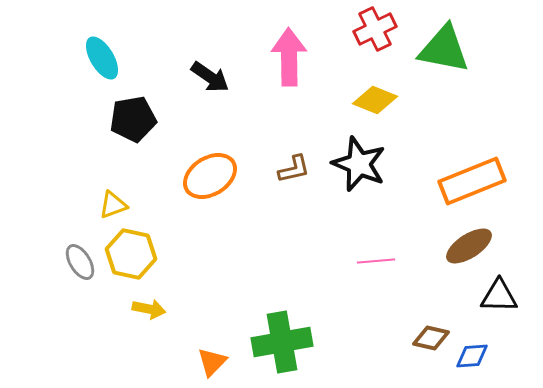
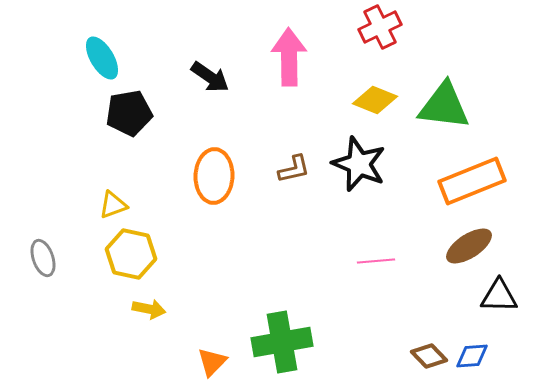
red cross: moved 5 px right, 2 px up
green triangle: moved 57 px down; rotated 4 degrees counterclockwise
black pentagon: moved 4 px left, 6 px up
orange ellipse: moved 4 px right; rotated 56 degrees counterclockwise
gray ellipse: moved 37 px left, 4 px up; rotated 12 degrees clockwise
brown diamond: moved 2 px left, 18 px down; rotated 33 degrees clockwise
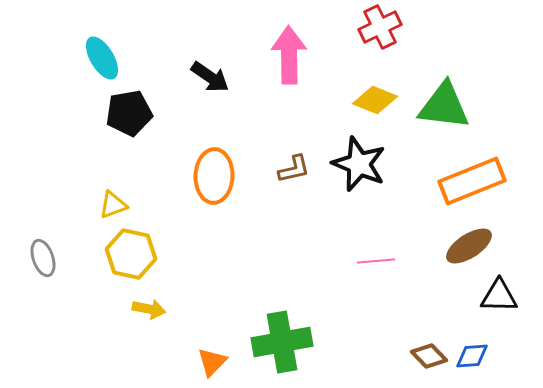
pink arrow: moved 2 px up
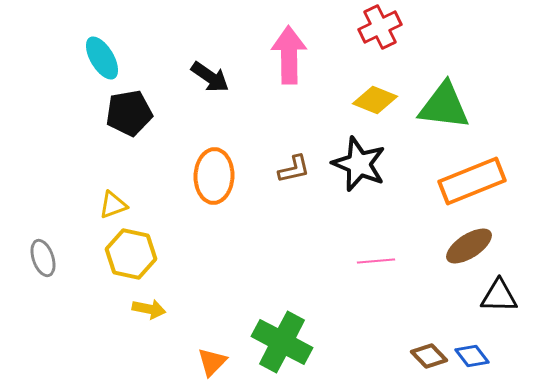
green cross: rotated 38 degrees clockwise
blue diamond: rotated 56 degrees clockwise
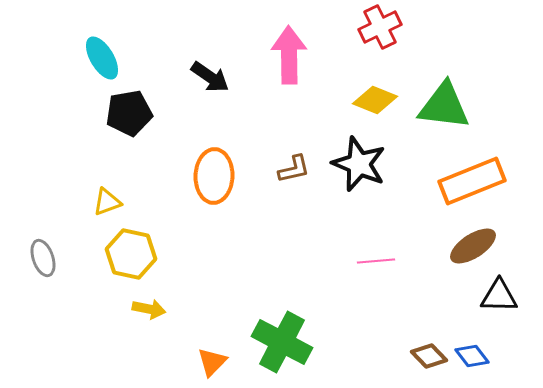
yellow triangle: moved 6 px left, 3 px up
brown ellipse: moved 4 px right
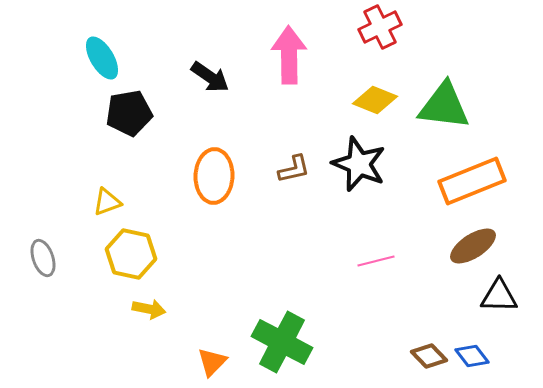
pink line: rotated 9 degrees counterclockwise
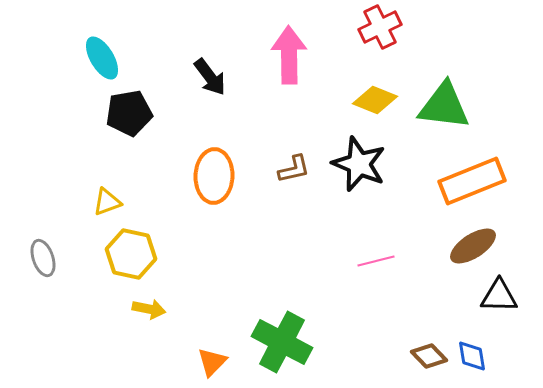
black arrow: rotated 18 degrees clockwise
blue diamond: rotated 28 degrees clockwise
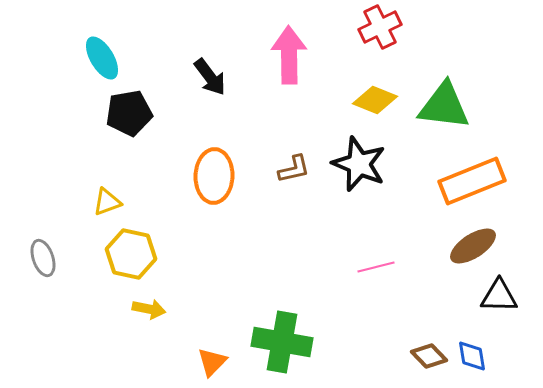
pink line: moved 6 px down
green cross: rotated 18 degrees counterclockwise
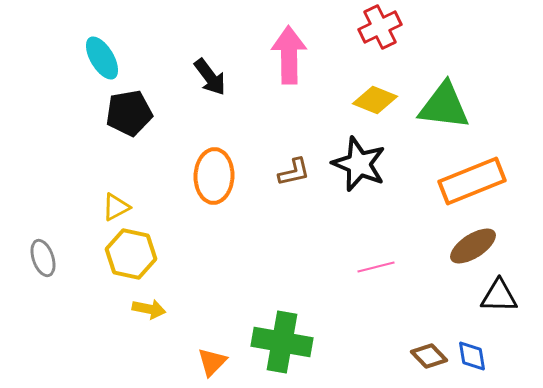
brown L-shape: moved 3 px down
yellow triangle: moved 9 px right, 5 px down; rotated 8 degrees counterclockwise
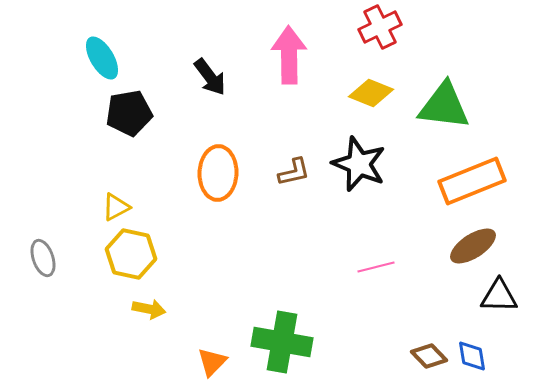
yellow diamond: moved 4 px left, 7 px up
orange ellipse: moved 4 px right, 3 px up
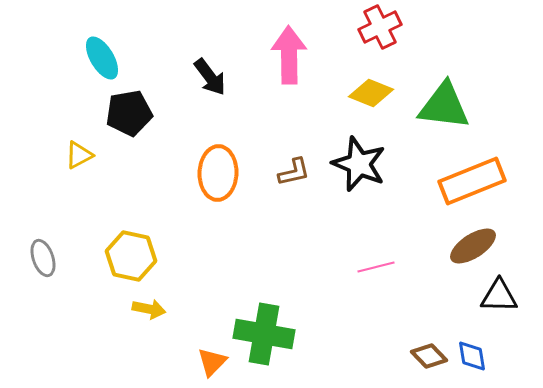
yellow triangle: moved 37 px left, 52 px up
yellow hexagon: moved 2 px down
green cross: moved 18 px left, 8 px up
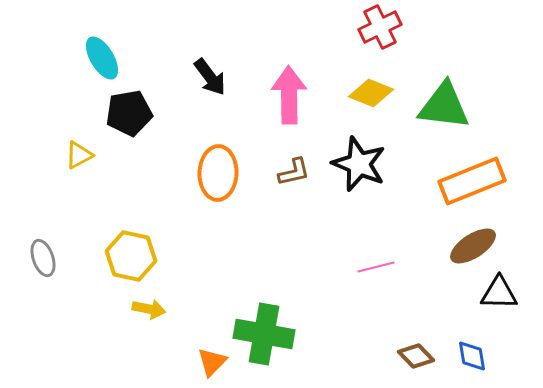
pink arrow: moved 40 px down
black triangle: moved 3 px up
brown diamond: moved 13 px left
